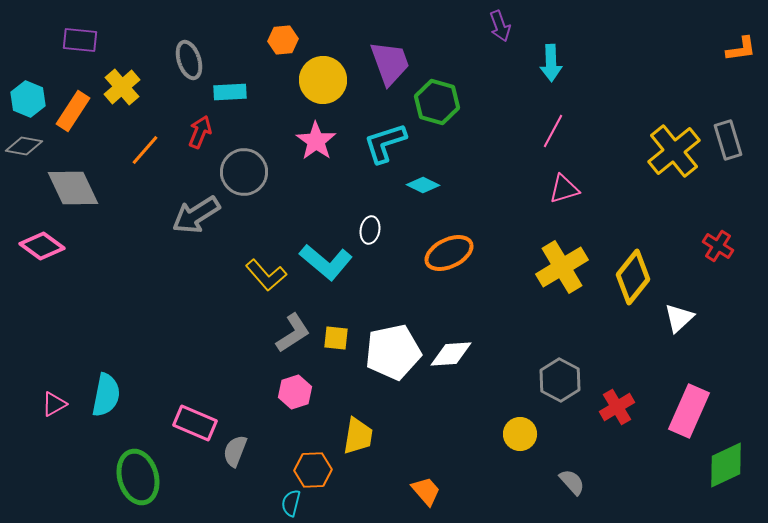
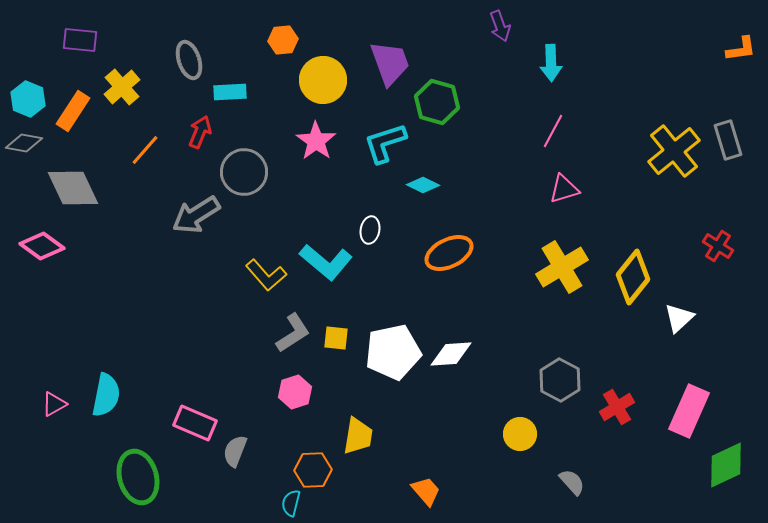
gray diamond at (24, 146): moved 3 px up
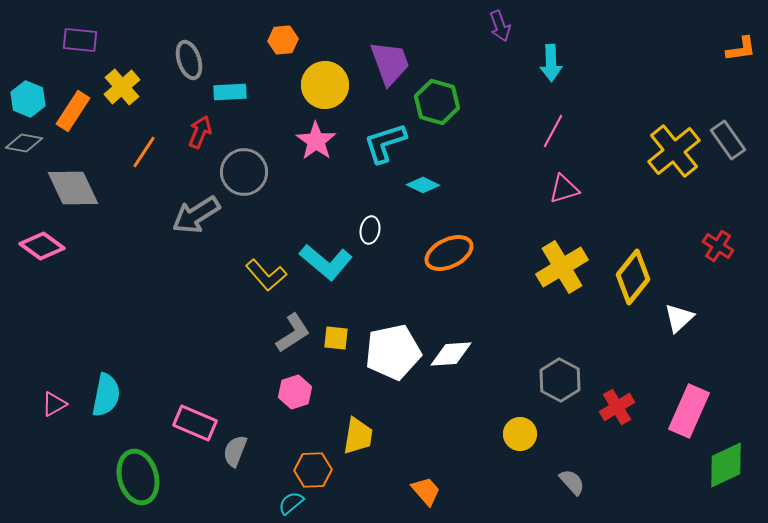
yellow circle at (323, 80): moved 2 px right, 5 px down
gray rectangle at (728, 140): rotated 18 degrees counterclockwise
orange line at (145, 150): moved 1 px left, 2 px down; rotated 8 degrees counterclockwise
cyan semicircle at (291, 503): rotated 36 degrees clockwise
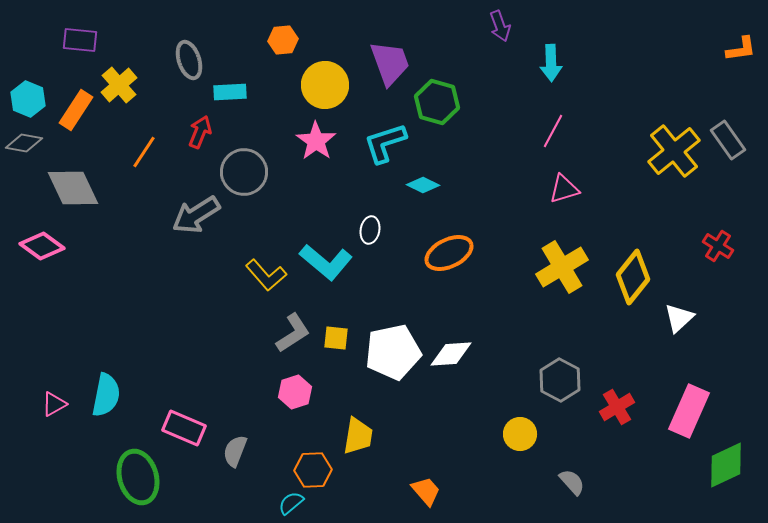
yellow cross at (122, 87): moved 3 px left, 2 px up
orange rectangle at (73, 111): moved 3 px right, 1 px up
pink rectangle at (195, 423): moved 11 px left, 5 px down
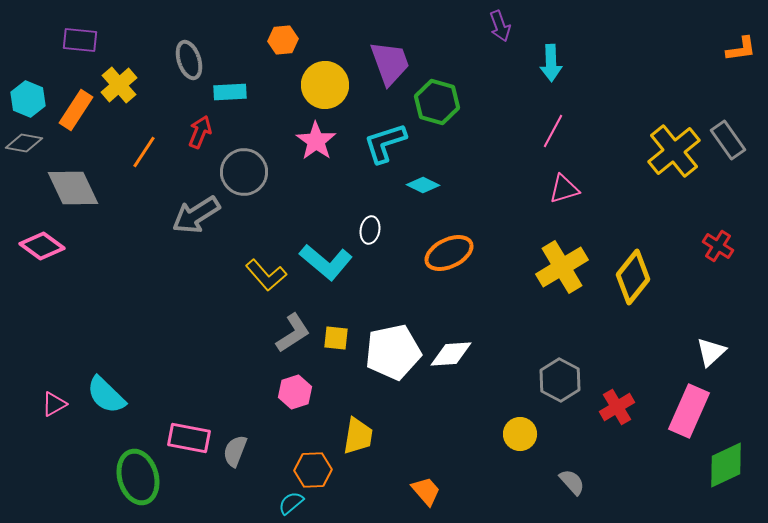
white triangle at (679, 318): moved 32 px right, 34 px down
cyan semicircle at (106, 395): rotated 123 degrees clockwise
pink rectangle at (184, 428): moved 5 px right, 10 px down; rotated 12 degrees counterclockwise
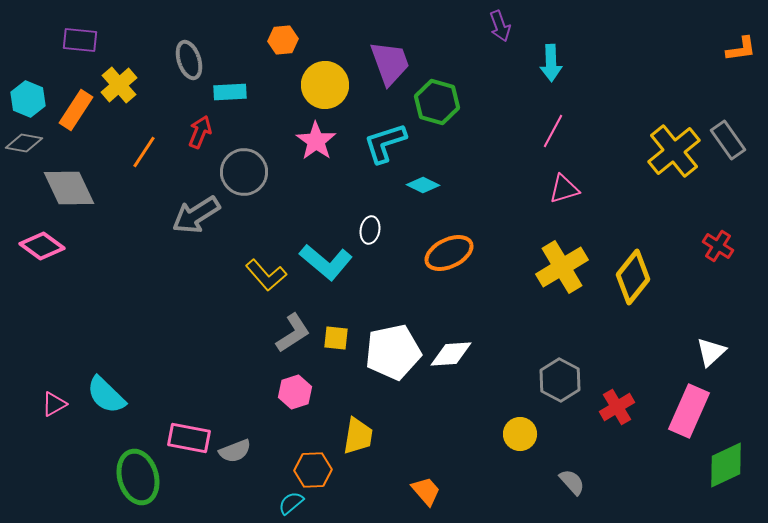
gray diamond at (73, 188): moved 4 px left
gray semicircle at (235, 451): rotated 132 degrees counterclockwise
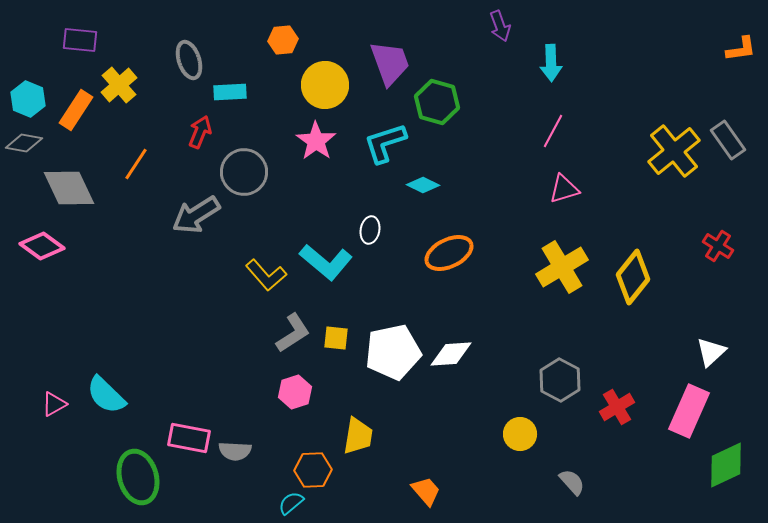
orange line at (144, 152): moved 8 px left, 12 px down
gray semicircle at (235, 451): rotated 24 degrees clockwise
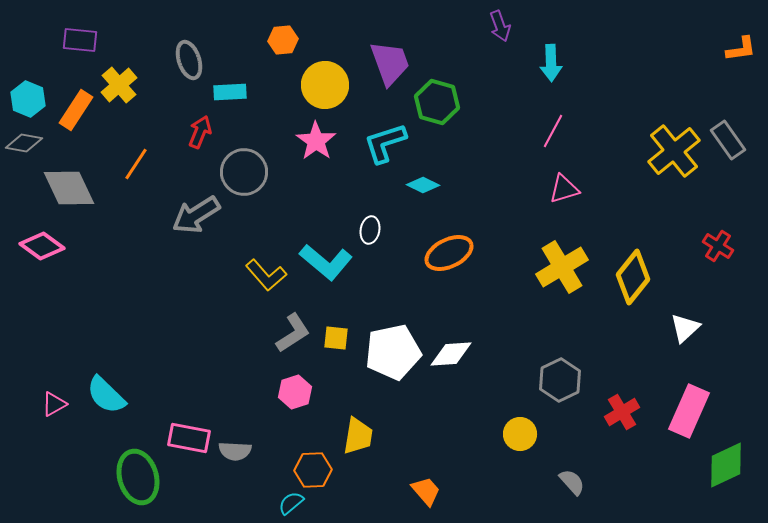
white triangle at (711, 352): moved 26 px left, 24 px up
gray hexagon at (560, 380): rotated 6 degrees clockwise
red cross at (617, 407): moved 5 px right, 5 px down
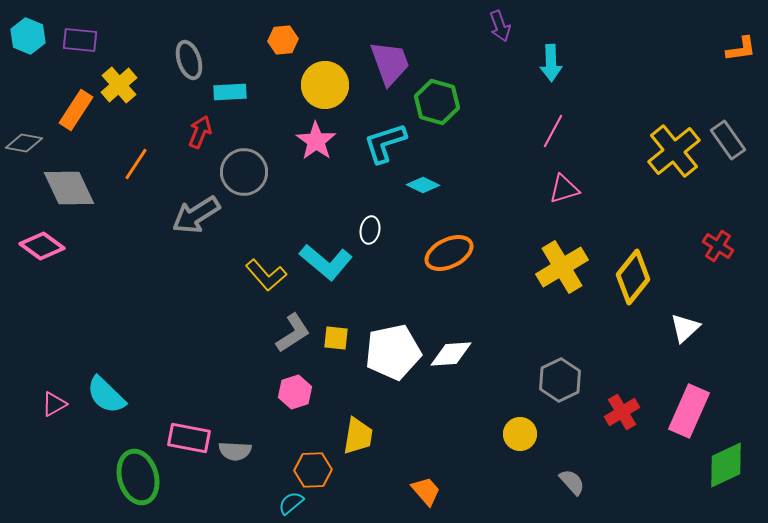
cyan hexagon at (28, 99): moved 63 px up
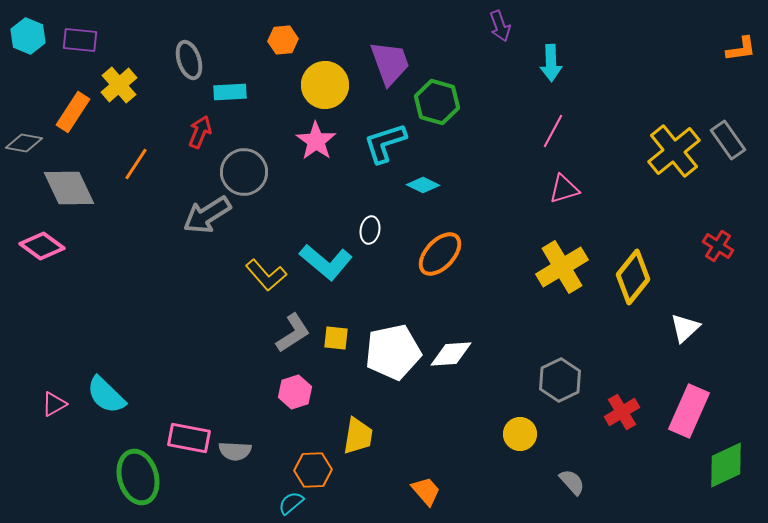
orange rectangle at (76, 110): moved 3 px left, 2 px down
gray arrow at (196, 215): moved 11 px right
orange ellipse at (449, 253): moved 9 px left, 1 px down; rotated 21 degrees counterclockwise
